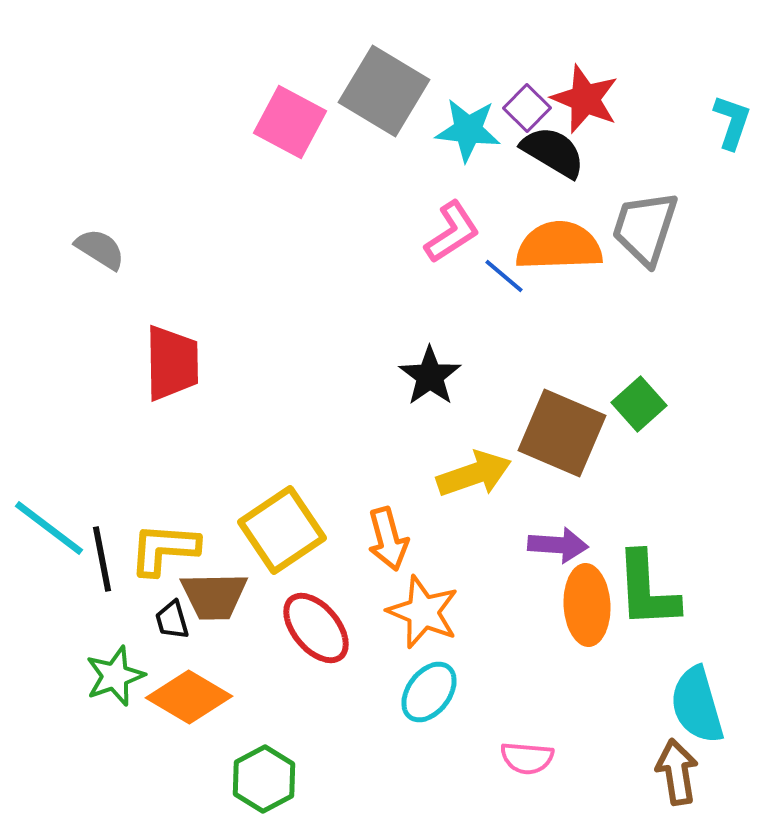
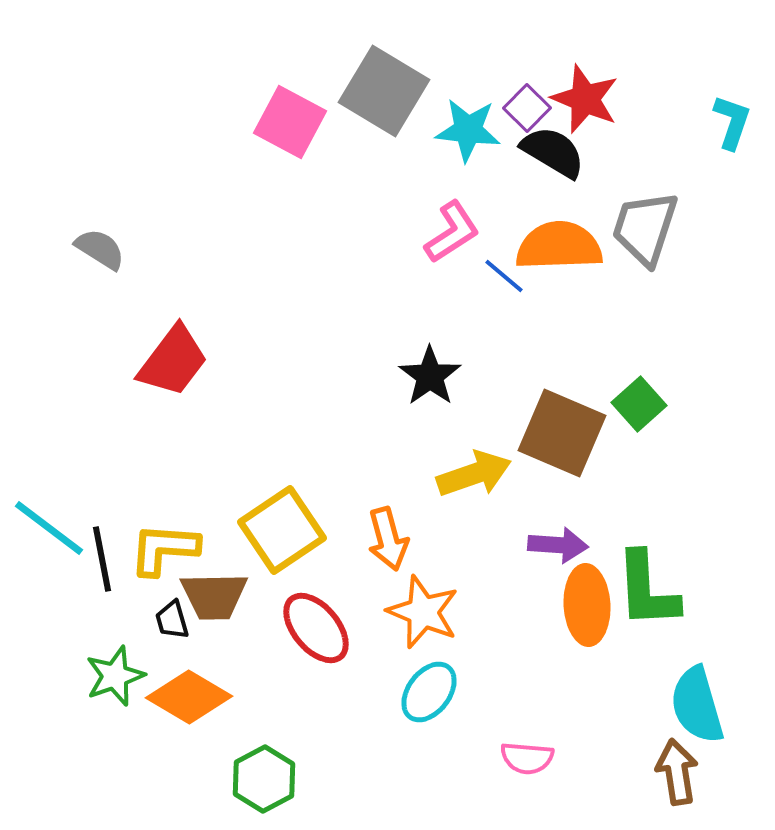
red trapezoid: moved 1 px right, 2 px up; rotated 38 degrees clockwise
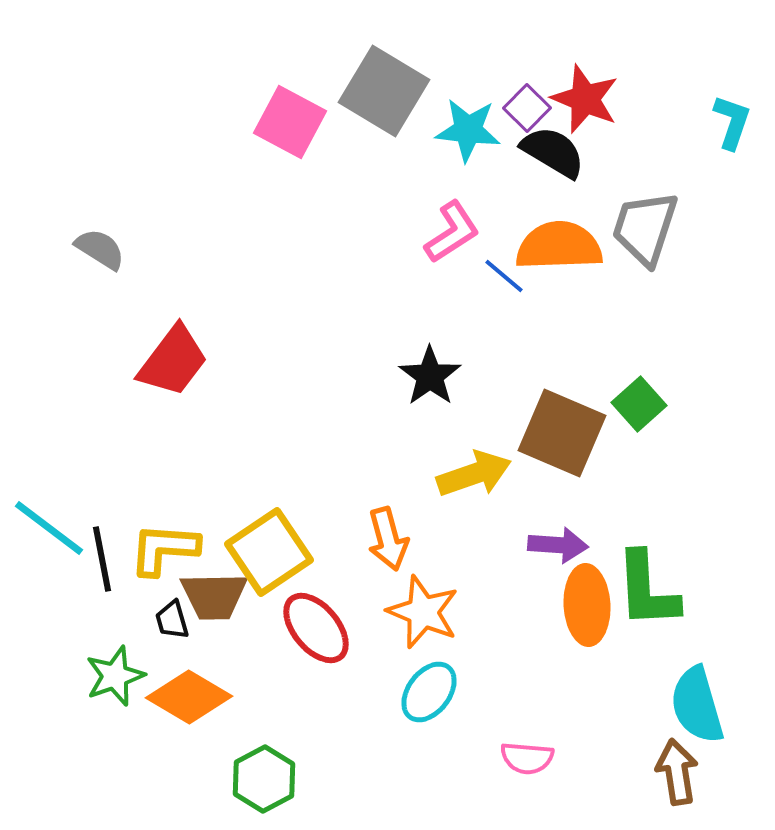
yellow square: moved 13 px left, 22 px down
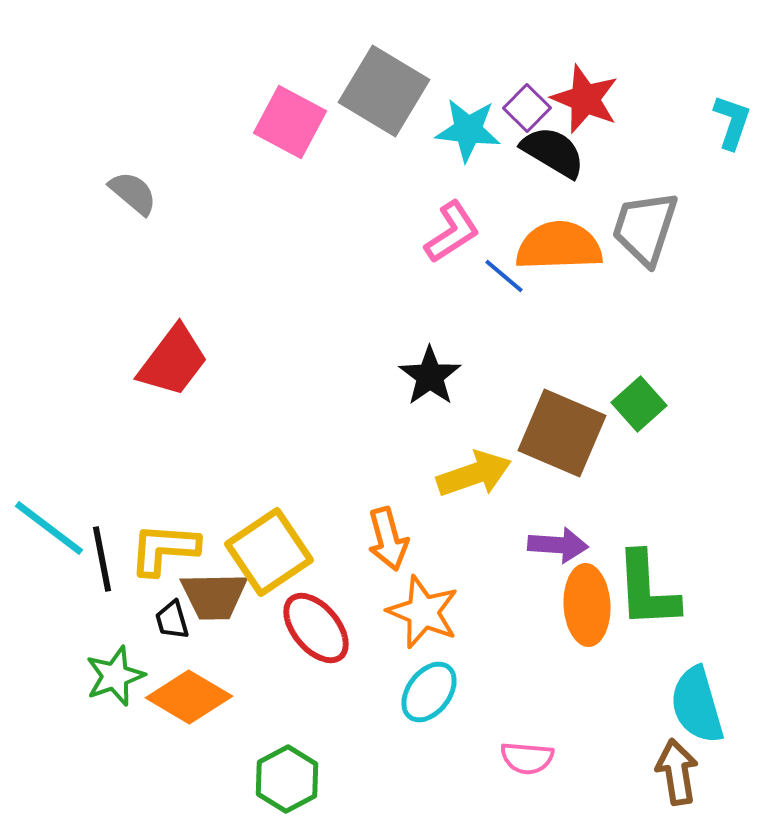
gray semicircle: moved 33 px right, 56 px up; rotated 8 degrees clockwise
green hexagon: moved 23 px right
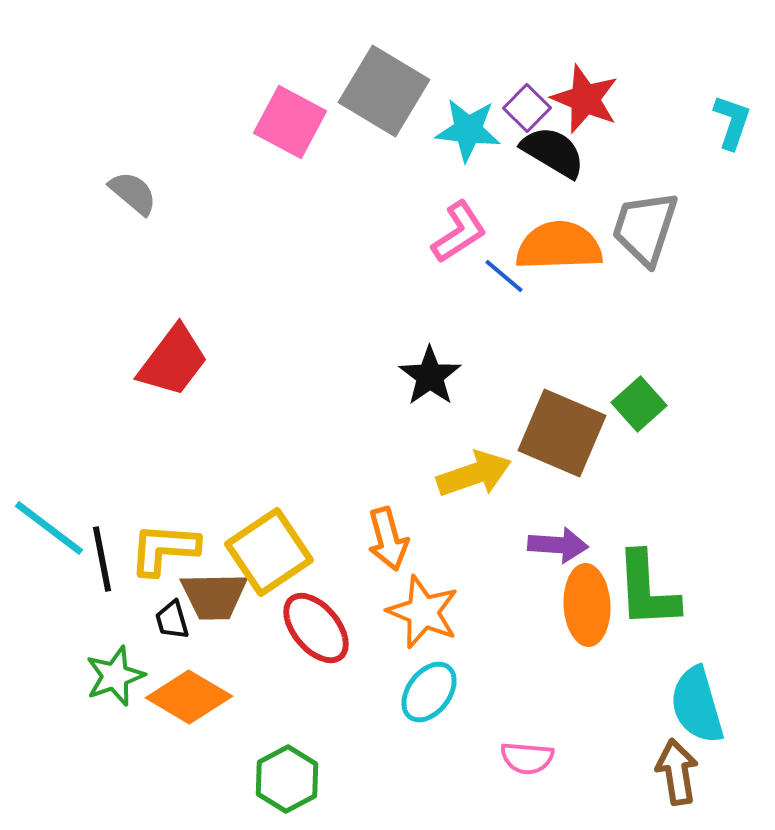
pink L-shape: moved 7 px right
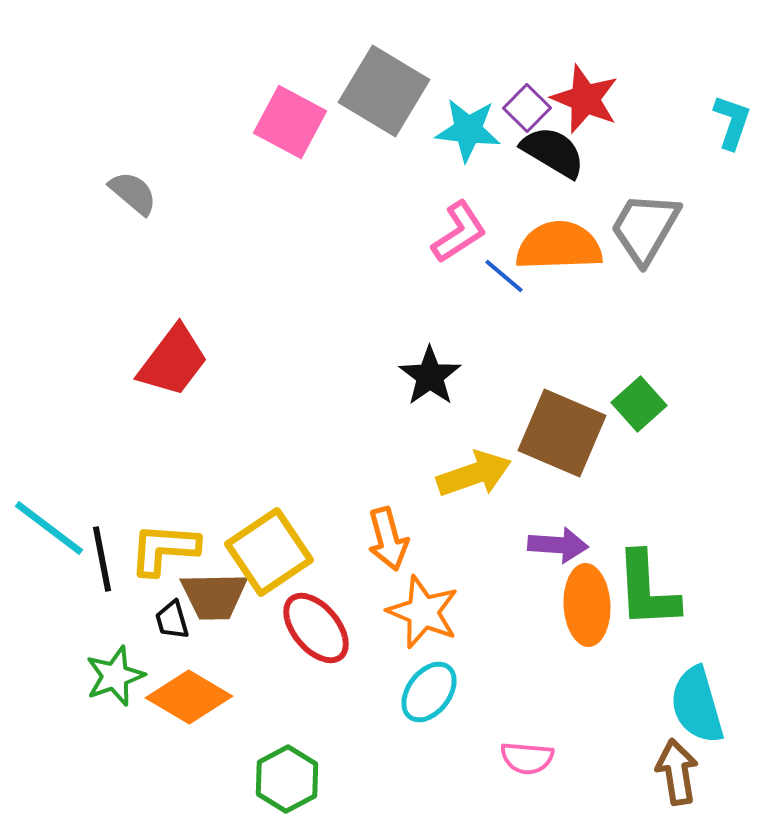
gray trapezoid: rotated 12 degrees clockwise
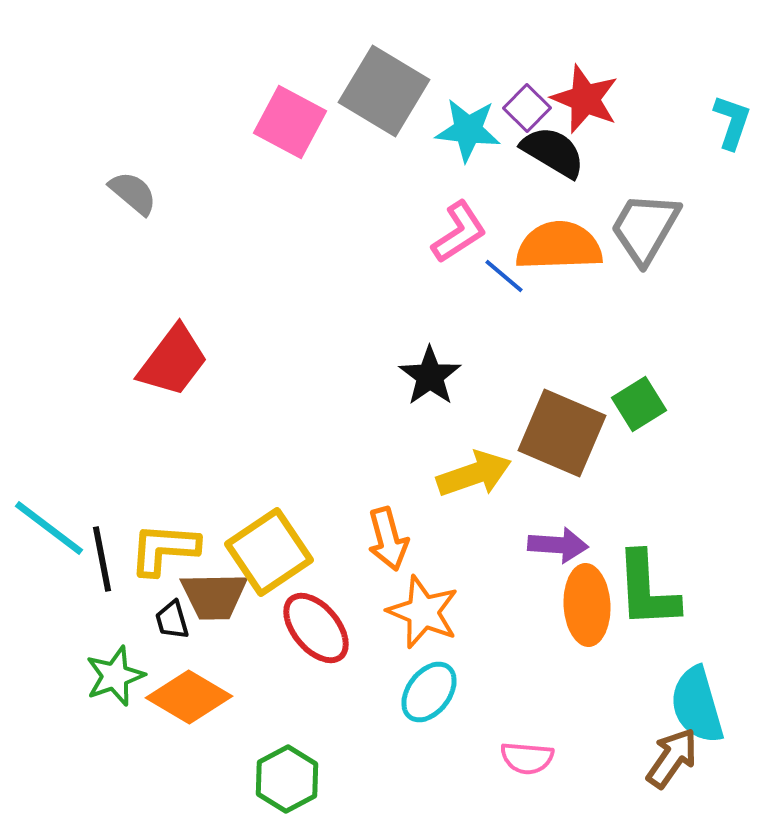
green square: rotated 10 degrees clockwise
brown arrow: moved 5 px left, 14 px up; rotated 44 degrees clockwise
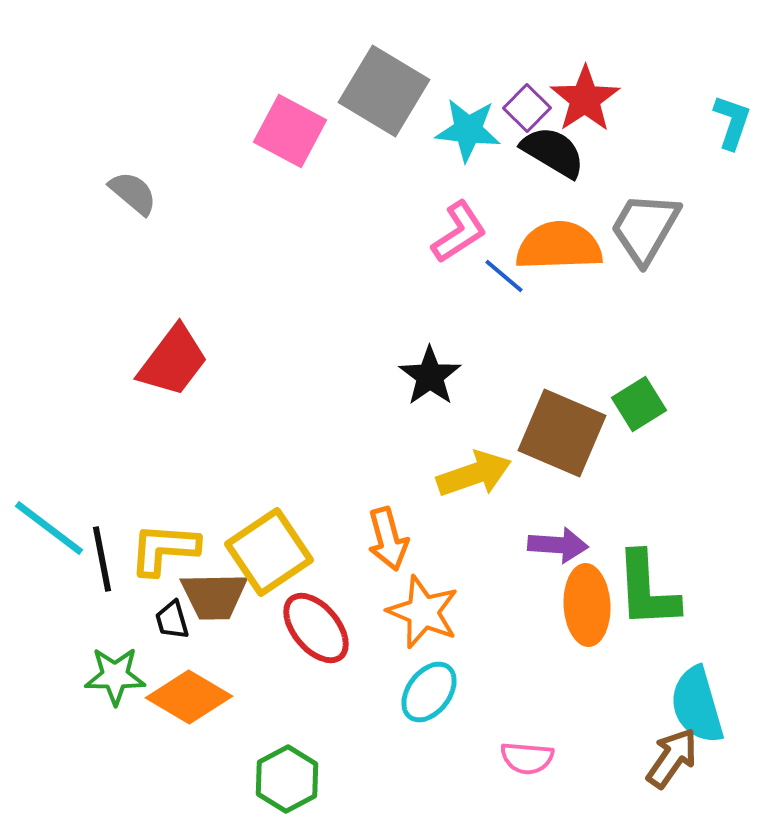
red star: rotated 16 degrees clockwise
pink square: moved 9 px down
green star: rotated 20 degrees clockwise
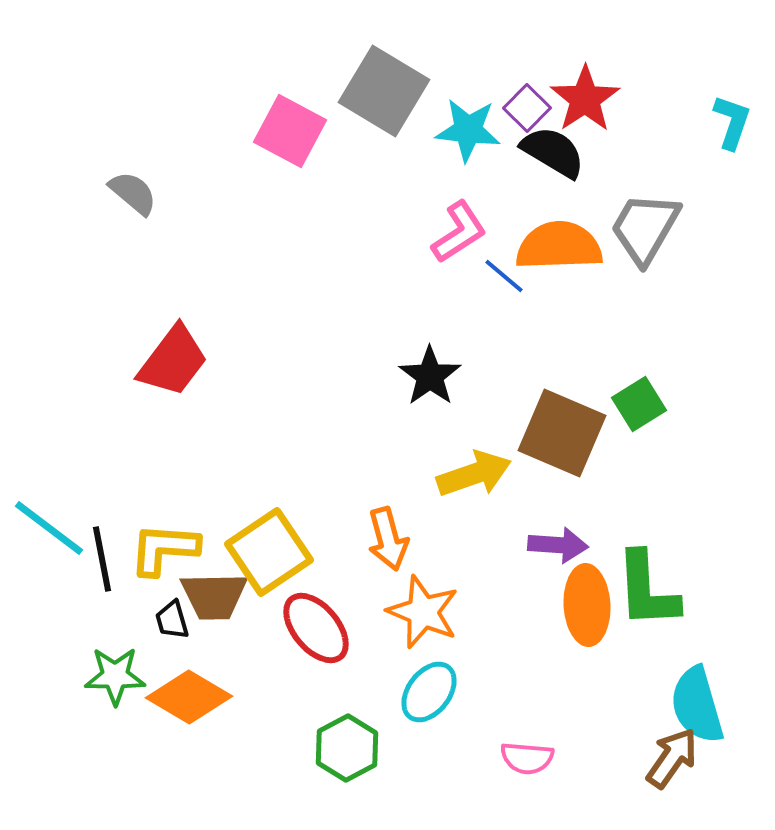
green hexagon: moved 60 px right, 31 px up
